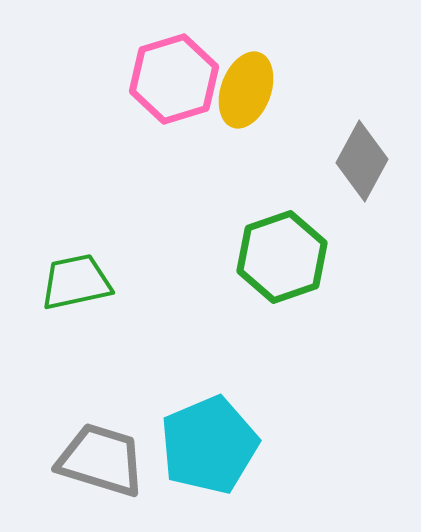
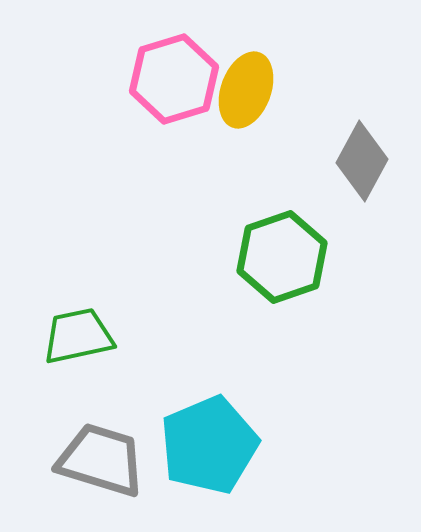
green trapezoid: moved 2 px right, 54 px down
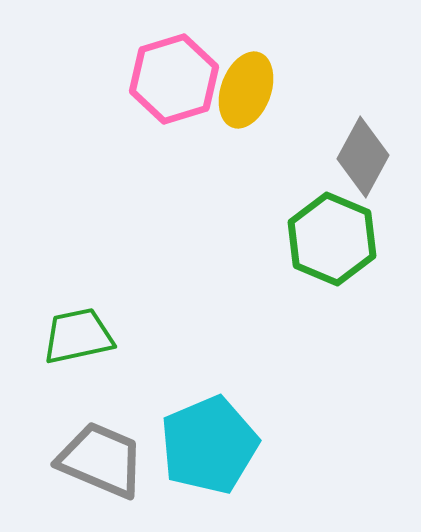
gray diamond: moved 1 px right, 4 px up
green hexagon: moved 50 px right, 18 px up; rotated 18 degrees counterclockwise
gray trapezoid: rotated 6 degrees clockwise
